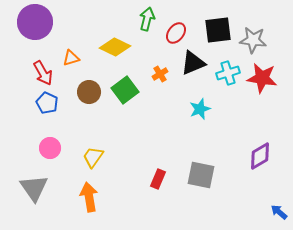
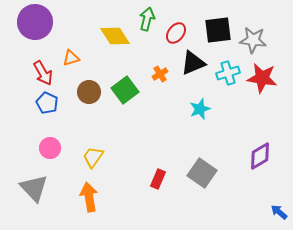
yellow diamond: moved 11 px up; rotated 32 degrees clockwise
gray square: moved 1 px right, 2 px up; rotated 24 degrees clockwise
gray triangle: rotated 8 degrees counterclockwise
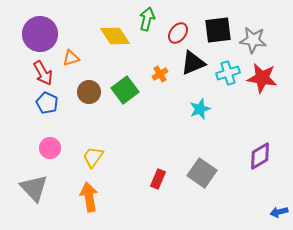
purple circle: moved 5 px right, 12 px down
red ellipse: moved 2 px right
blue arrow: rotated 54 degrees counterclockwise
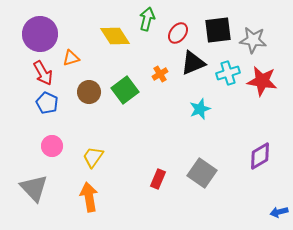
red star: moved 3 px down
pink circle: moved 2 px right, 2 px up
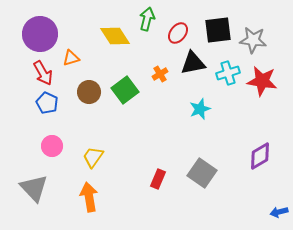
black triangle: rotated 12 degrees clockwise
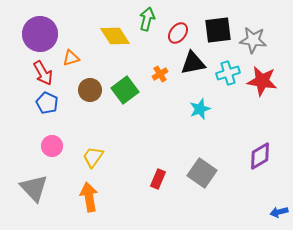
brown circle: moved 1 px right, 2 px up
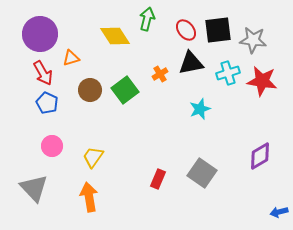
red ellipse: moved 8 px right, 3 px up; rotated 75 degrees counterclockwise
black triangle: moved 2 px left
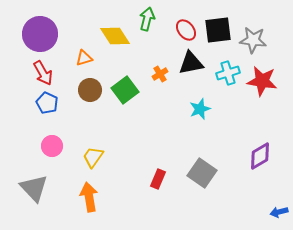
orange triangle: moved 13 px right
